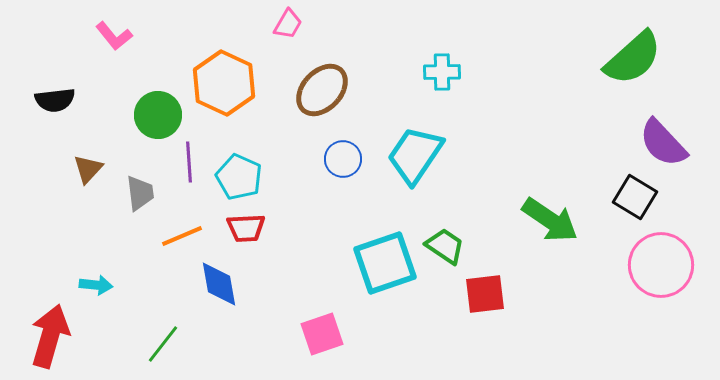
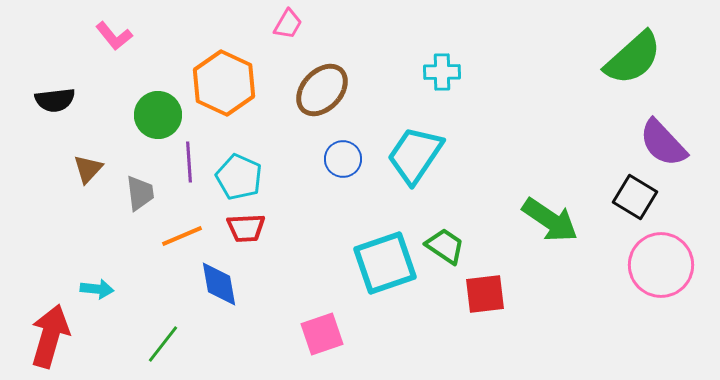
cyan arrow: moved 1 px right, 4 px down
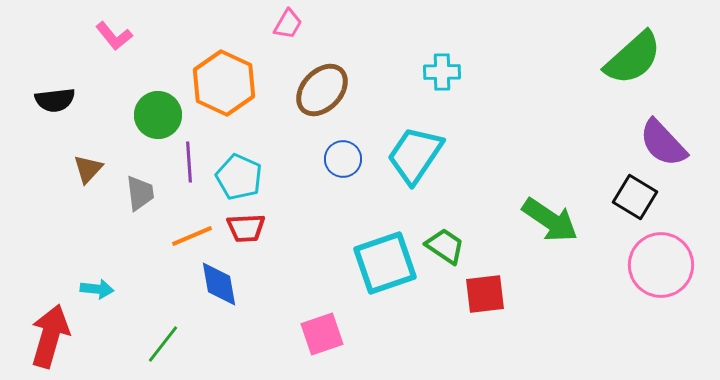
orange line: moved 10 px right
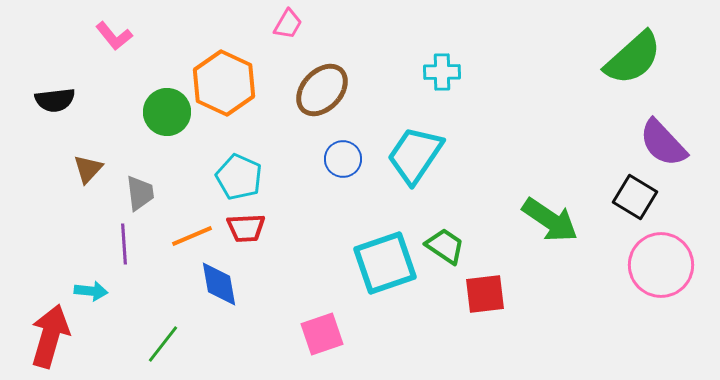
green circle: moved 9 px right, 3 px up
purple line: moved 65 px left, 82 px down
cyan arrow: moved 6 px left, 2 px down
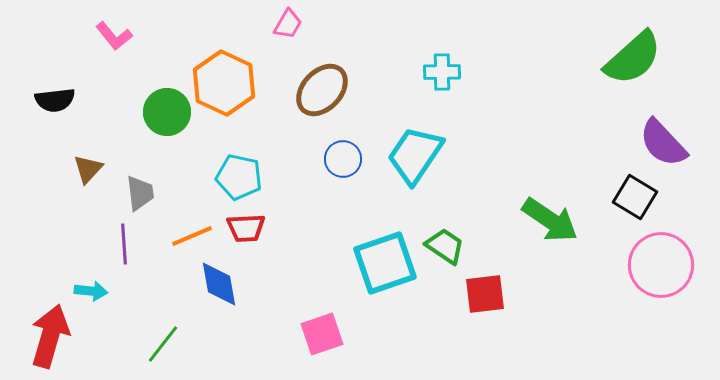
cyan pentagon: rotated 12 degrees counterclockwise
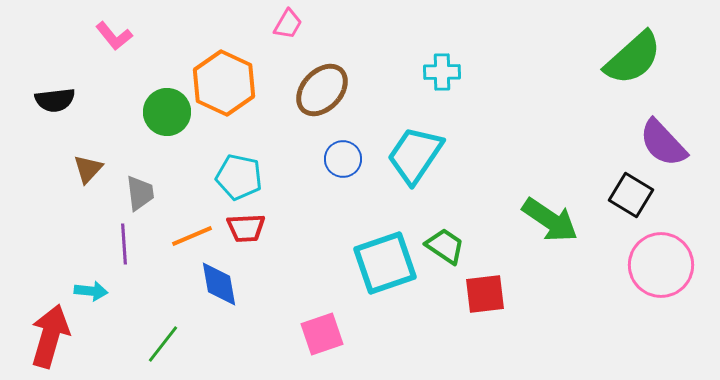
black square: moved 4 px left, 2 px up
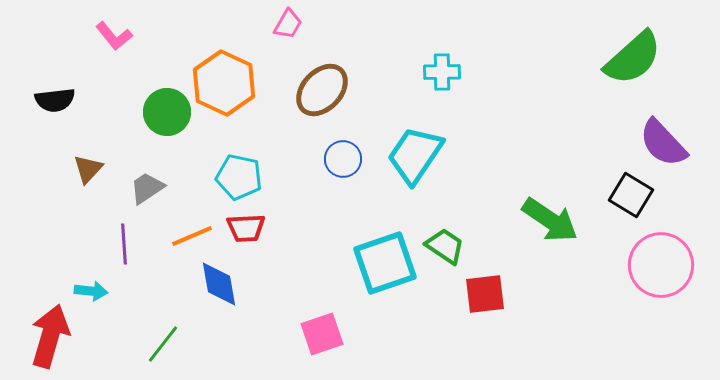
gray trapezoid: moved 7 px right, 5 px up; rotated 117 degrees counterclockwise
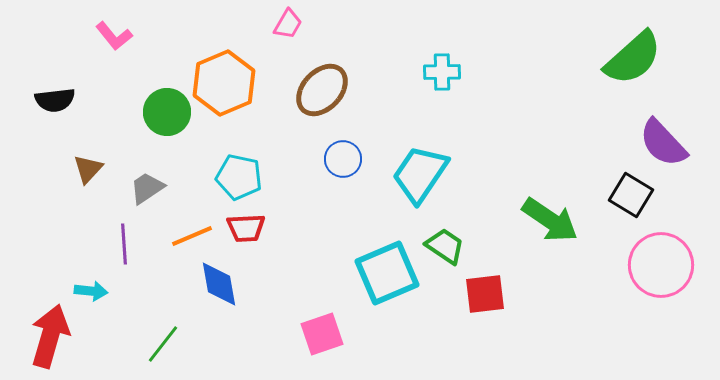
orange hexagon: rotated 12 degrees clockwise
cyan trapezoid: moved 5 px right, 19 px down
cyan square: moved 2 px right, 10 px down; rotated 4 degrees counterclockwise
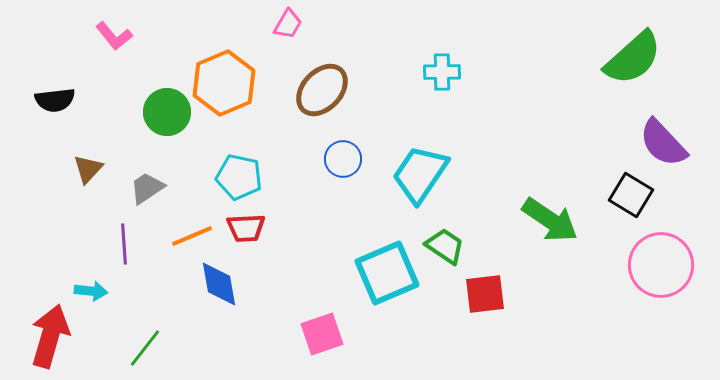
green line: moved 18 px left, 4 px down
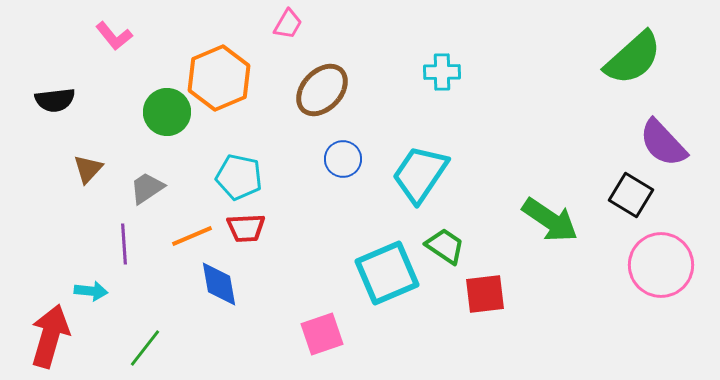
orange hexagon: moved 5 px left, 5 px up
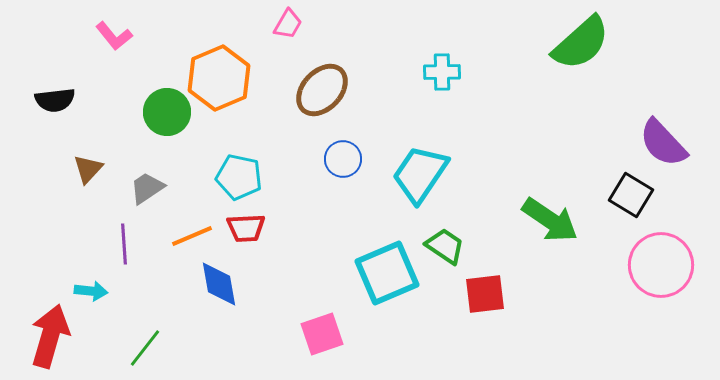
green semicircle: moved 52 px left, 15 px up
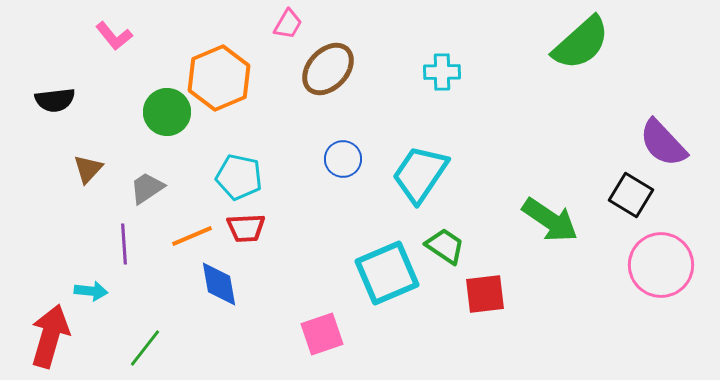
brown ellipse: moved 6 px right, 21 px up
